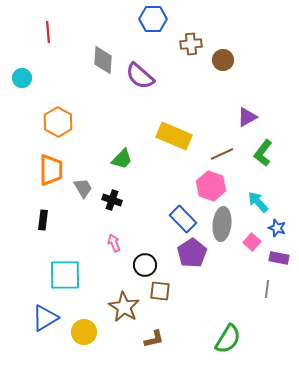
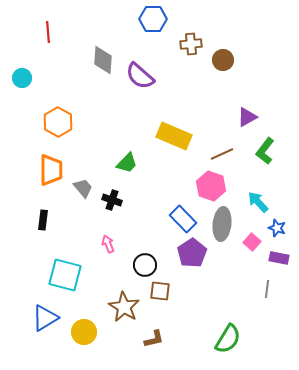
green L-shape: moved 2 px right, 2 px up
green trapezoid: moved 5 px right, 4 px down
gray trapezoid: rotated 10 degrees counterclockwise
pink arrow: moved 6 px left, 1 px down
cyan square: rotated 16 degrees clockwise
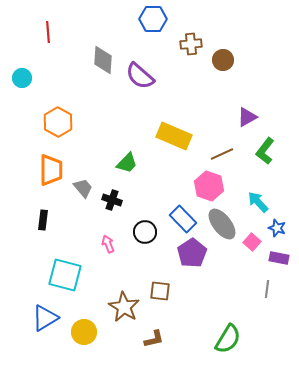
pink hexagon: moved 2 px left
gray ellipse: rotated 44 degrees counterclockwise
black circle: moved 33 px up
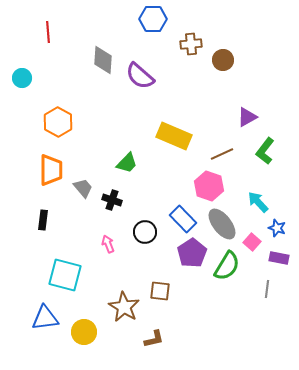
blue triangle: rotated 24 degrees clockwise
green semicircle: moved 1 px left, 73 px up
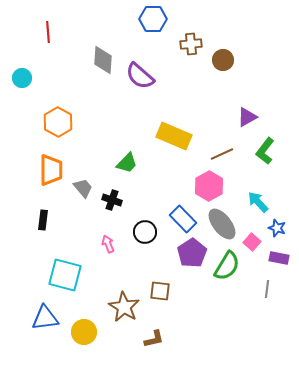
pink hexagon: rotated 12 degrees clockwise
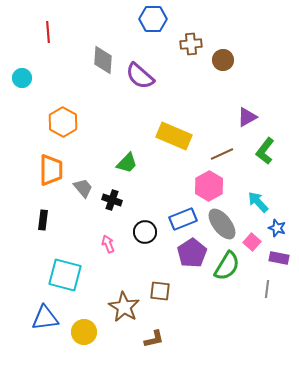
orange hexagon: moved 5 px right
blue rectangle: rotated 68 degrees counterclockwise
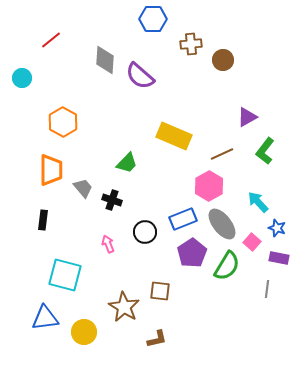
red line: moved 3 px right, 8 px down; rotated 55 degrees clockwise
gray diamond: moved 2 px right
brown L-shape: moved 3 px right
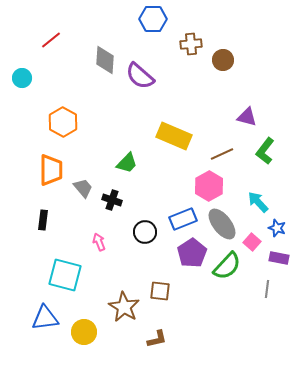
purple triangle: rotated 45 degrees clockwise
pink arrow: moved 9 px left, 2 px up
green semicircle: rotated 12 degrees clockwise
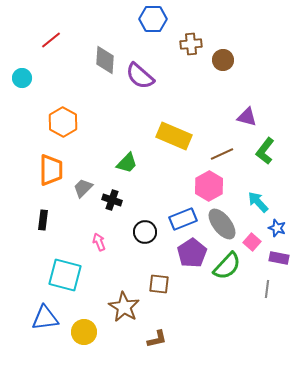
gray trapezoid: rotated 95 degrees counterclockwise
brown square: moved 1 px left, 7 px up
